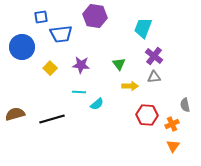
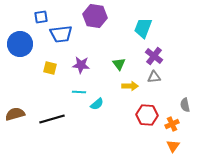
blue circle: moved 2 px left, 3 px up
yellow square: rotated 32 degrees counterclockwise
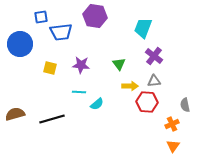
blue trapezoid: moved 2 px up
gray triangle: moved 4 px down
red hexagon: moved 13 px up
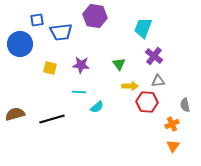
blue square: moved 4 px left, 3 px down
gray triangle: moved 4 px right
cyan semicircle: moved 3 px down
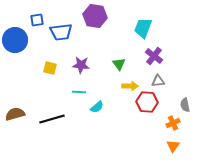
blue circle: moved 5 px left, 4 px up
orange cross: moved 1 px right, 1 px up
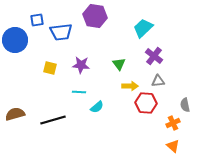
cyan trapezoid: rotated 25 degrees clockwise
red hexagon: moved 1 px left, 1 px down
black line: moved 1 px right, 1 px down
orange triangle: rotated 24 degrees counterclockwise
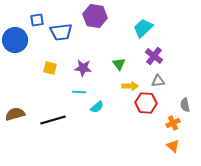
purple star: moved 2 px right, 3 px down
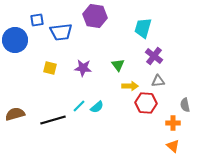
cyan trapezoid: rotated 30 degrees counterclockwise
green triangle: moved 1 px left, 1 px down
cyan line: moved 14 px down; rotated 48 degrees counterclockwise
orange cross: rotated 24 degrees clockwise
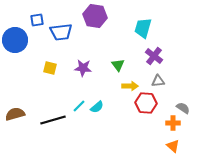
gray semicircle: moved 2 px left, 3 px down; rotated 136 degrees clockwise
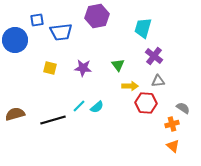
purple hexagon: moved 2 px right; rotated 20 degrees counterclockwise
orange cross: moved 1 px left, 1 px down; rotated 16 degrees counterclockwise
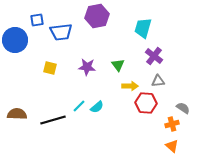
purple star: moved 4 px right, 1 px up
brown semicircle: moved 2 px right; rotated 18 degrees clockwise
orange triangle: moved 1 px left
